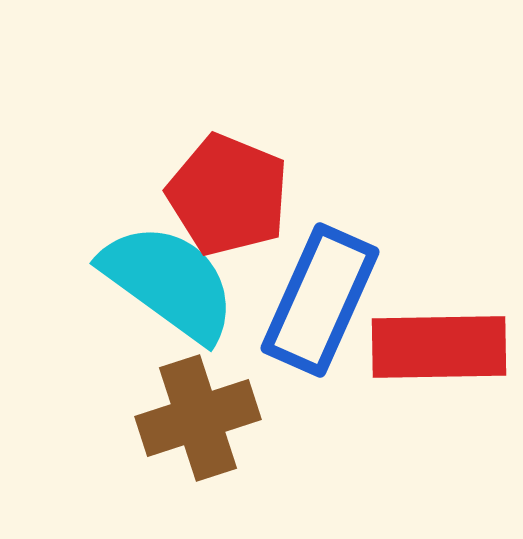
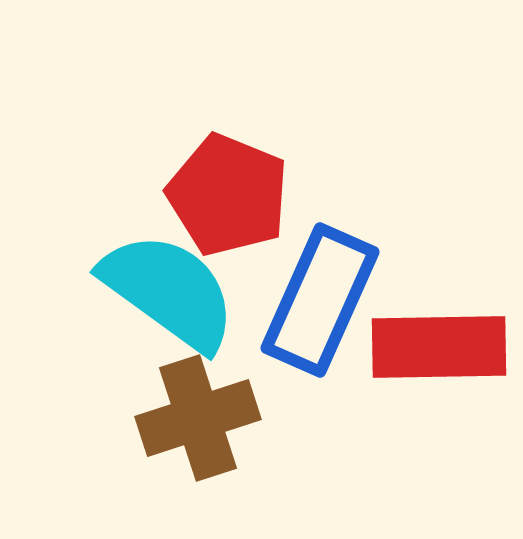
cyan semicircle: moved 9 px down
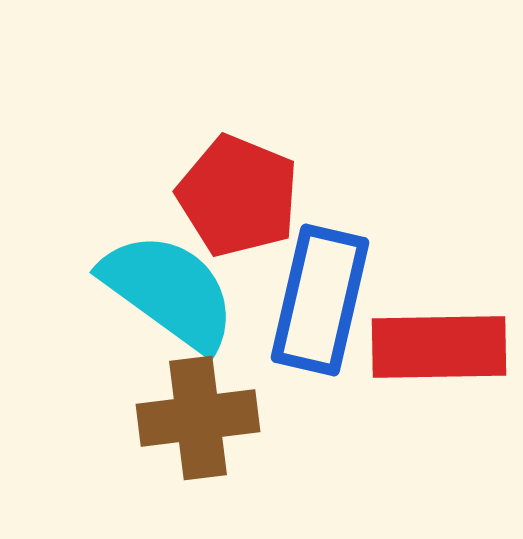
red pentagon: moved 10 px right, 1 px down
blue rectangle: rotated 11 degrees counterclockwise
brown cross: rotated 11 degrees clockwise
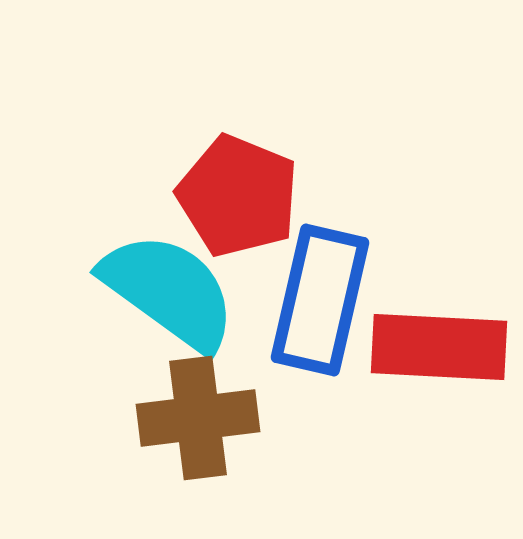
red rectangle: rotated 4 degrees clockwise
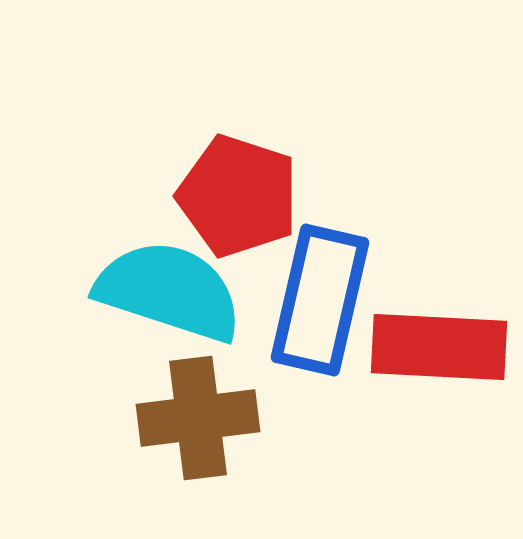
red pentagon: rotated 4 degrees counterclockwise
cyan semicircle: rotated 18 degrees counterclockwise
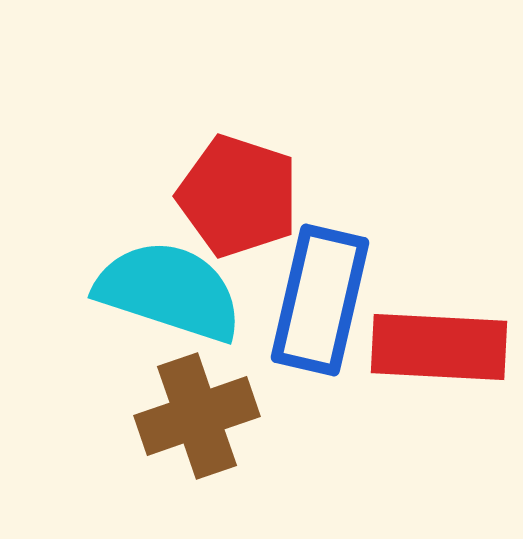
brown cross: moved 1 px left, 2 px up; rotated 12 degrees counterclockwise
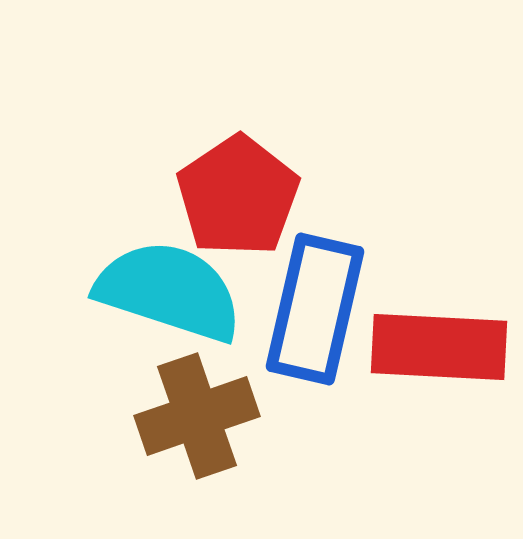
red pentagon: rotated 20 degrees clockwise
blue rectangle: moved 5 px left, 9 px down
